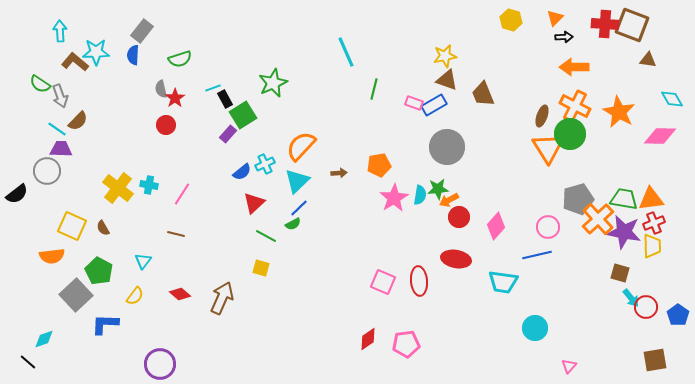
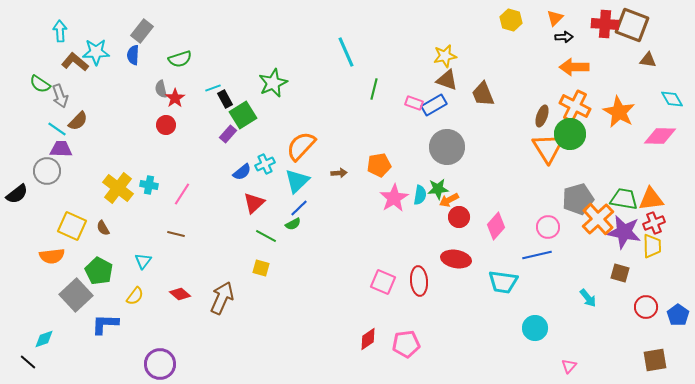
cyan arrow at (631, 298): moved 43 px left
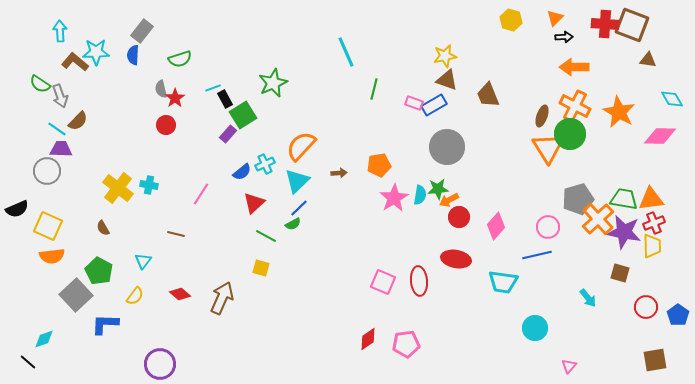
brown trapezoid at (483, 94): moved 5 px right, 1 px down
black semicircle at (17, 194): moved 15 px down; rotated 15 degrees clockwise
pink line at (182, 194): moved 19 px right
yellow square at (72, 226): moved 24 px left
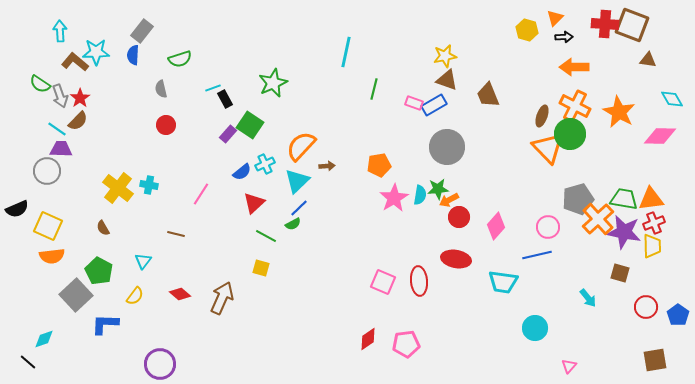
yellow hexagon at (511, 20): moved 16 px right, 10 px down
cyan line at (346, 52): rotated 36 degrees clockwise
red star at (175, 98): moved 95 px left
green square at (243, 115): moved 7 px right, 10 px down; rotated 24 degrees counterclockwise
orange triangle at (548, 148): rotated 12 degrees counterclockwise
brown arrow at (339, 173): moved 12 px left, 7 px up
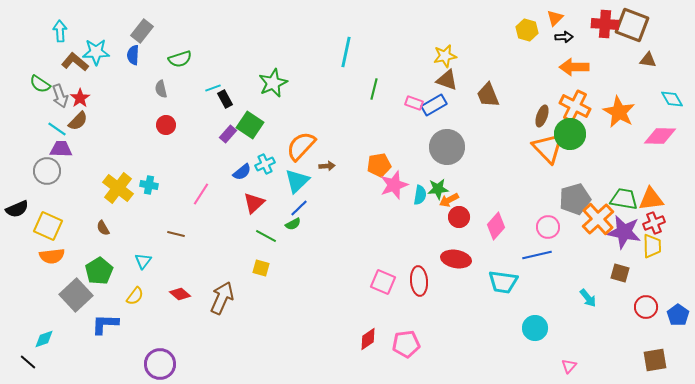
pink star at (394, 198): moved 13 px up; rotated 12 degrees clockwise
gray pentagon at (578, 199): moved 3 px left
green pentagon at (99, 271): rotated 12 degrees clockwise
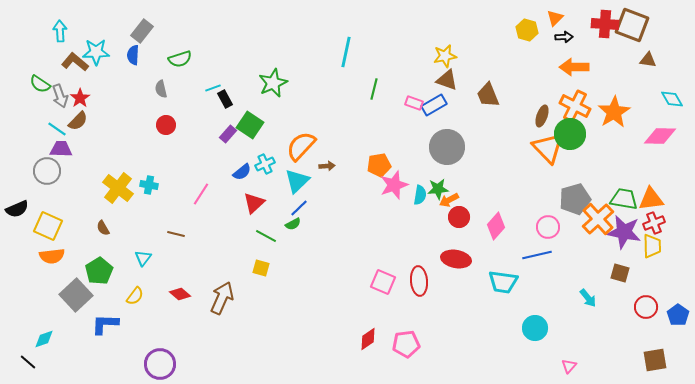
orange star at (619, 112): moved 5 px left; rotated 12 degrees clockwise
cyan triangle at (143, 261): moved 3 px up
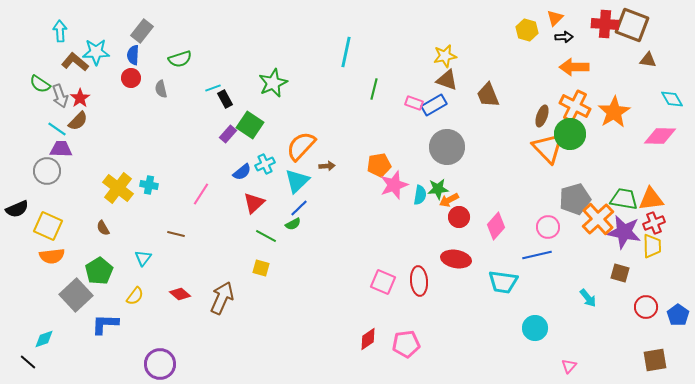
red circle at (166, 125): moved 35 px left, 47 px up
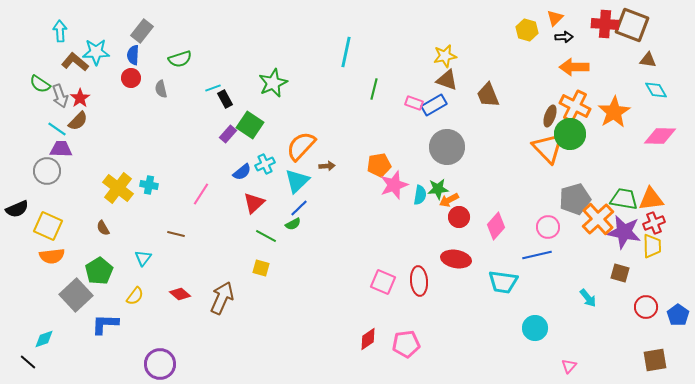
cyan diamond at (672, 99): moved 16 px left, 9 px up
brown ellipse at (542, 116): moved 8 px right
